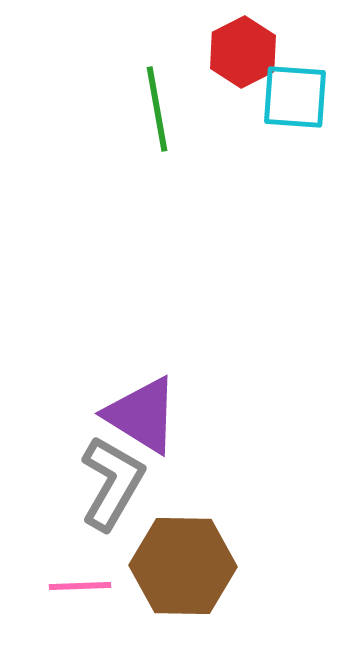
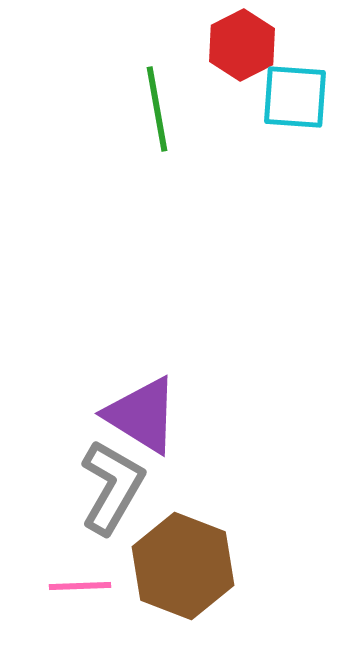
red hexagon: moved 1 px left, 7 px up
gray L-shape: moved 4 px down
brown hexagon: rotated 20 degrees clockwise
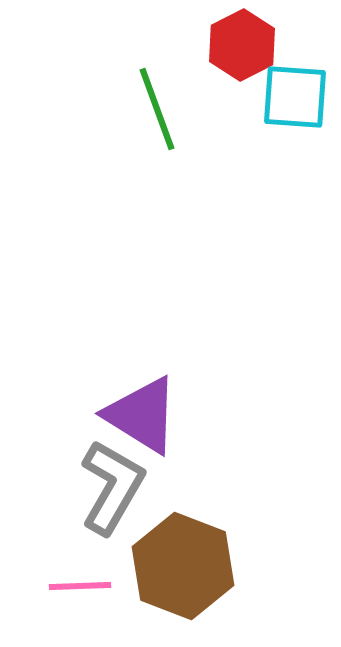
green line: rotated 10 degrees counterclockwise
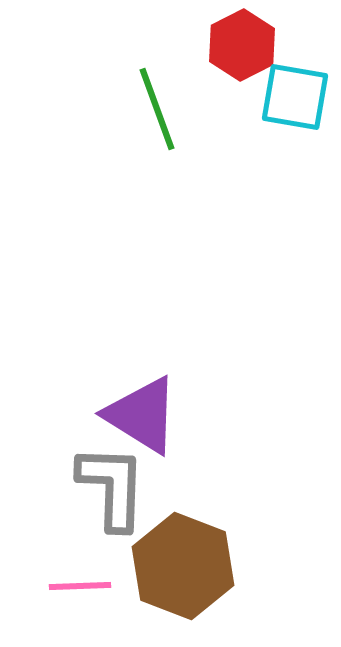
cyan square: rotated 6 degrees clockwise
gray L-shape: rotated 28 degrees counterclockwise
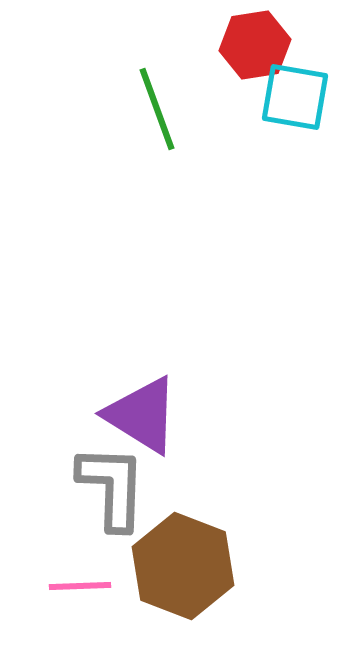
red hexagon: moved 13 px right; rotated 18 degrees clockwise
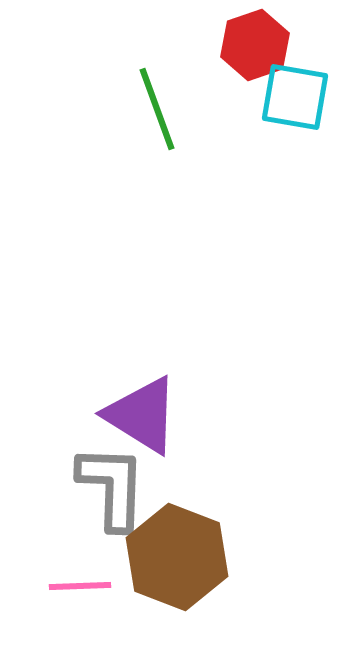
red hexagon: rotated 10 degrees counterclockwise
brown hexagon: moved 6 px left, 9 px up
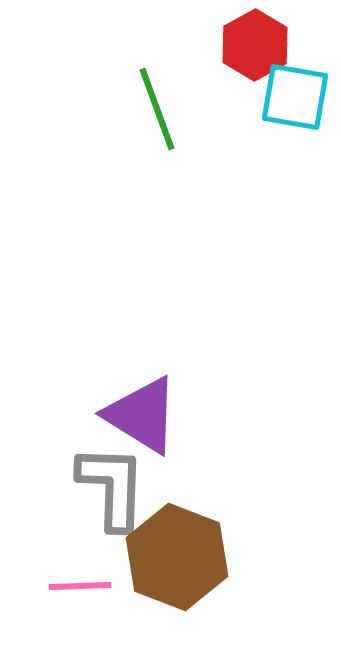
red hexagon: rotated 10 degrees counterclockwise
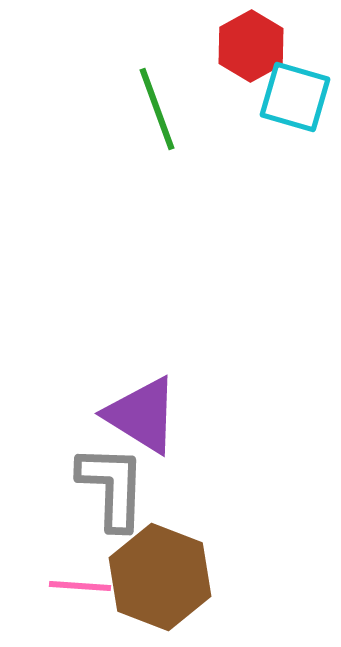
red hexagon: moved 4 px left, 1 px down
cyan square: rotated 6 degrees clockwise
brown hexagon: moved 17 px left, 20 px down
pink line: rotated 6 degrees clockwise
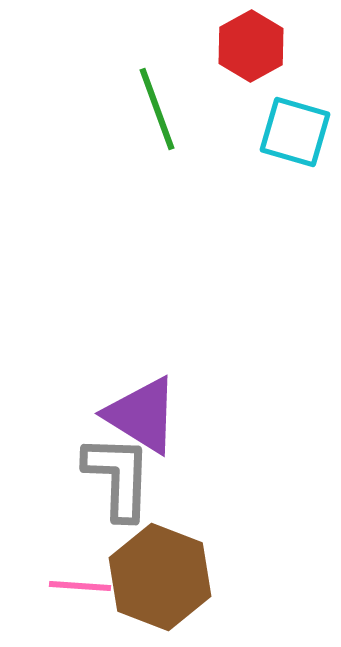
cyan square: moved 35 px down
gray L-shape: moved 6 px right, 10 px up
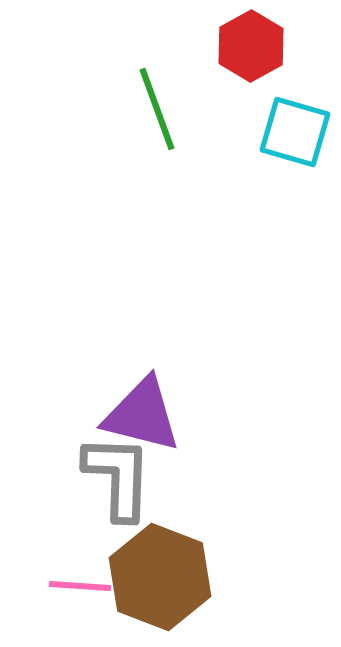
purple triangle: rotated 18 degrees counterclockwise
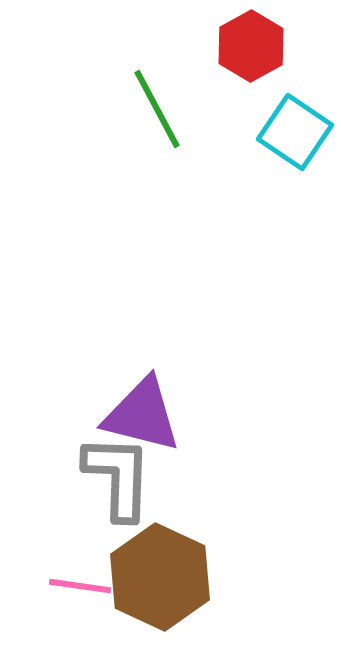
green line: rotated 8 degrees counterclockwise
cyan square: rotated 18 degrees clockwise
brown hexagon: rotated 4 degrees clockwise
pink line: rotated 4 degrees clockwise
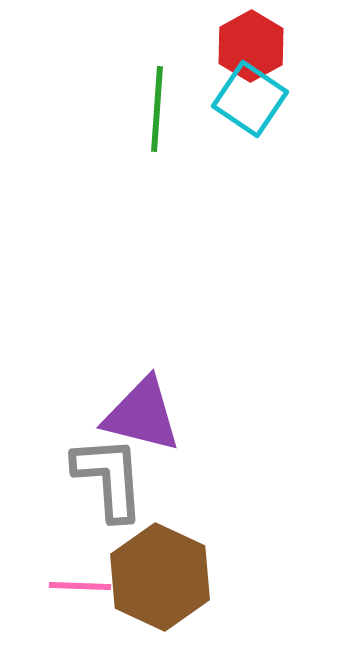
green line: rotated 32 degrees clockwise
cyan square: moved 45 px left, 33 px up
gray L-shape: moved 9 px left, 1 px down; rotated 6 degrees counterclockwise
pink line: rotated 6 degrees counterclockwise
